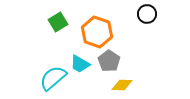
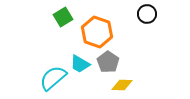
green square: moved 5 px right, 5 px up
gray pentagon: moved 1 px left, 1 px down
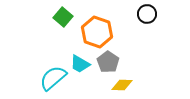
green square: rotated 18 degrees counterclockwise
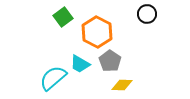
green square: rotated 12 degrees clockwise
orange hexagon: rotated 8 degrees clockwise
gray pentagon: moved 2 px right, 1 px up
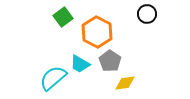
yellow diamond: moved 3 px right, 2 px up; rotated 10 degrees counterclockwise
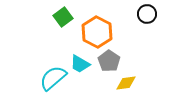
gray pentagon: moved 1 px left
yellow diamond: moved 1 px right
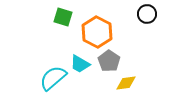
green square: rotated 36 degrees counterclockwise
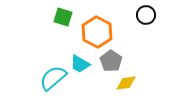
black circle: moved 1 px left, 1 px down
gray pentagon: moved 2 px right
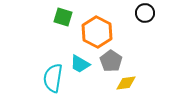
black circle: moved 1 px left, 2 px up
cyan semicircle: rotated 40 degrees counterclockwise
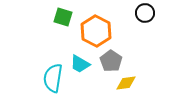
orange hexagon: moved 1 px left, 1 px up
